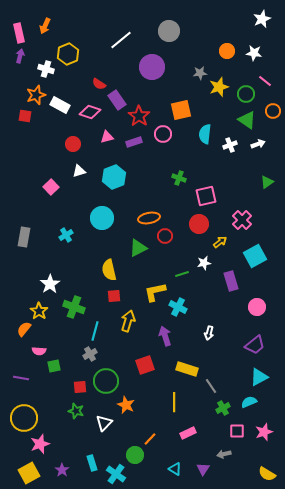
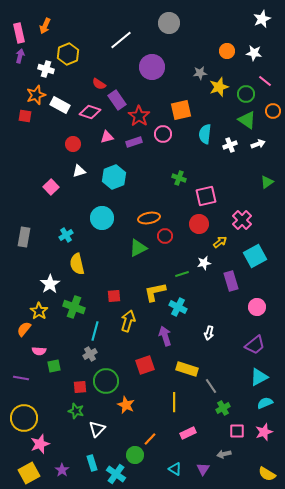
gray circle at (169, 31): moved 8 px up
yellow semicircle at (109, 270): moved 32 px left, 6 px up
cyan semicircle at (249, 402): moved 16 px right, 1 px down
white triangle at (104, 423): moved 7 px left, 6 px down
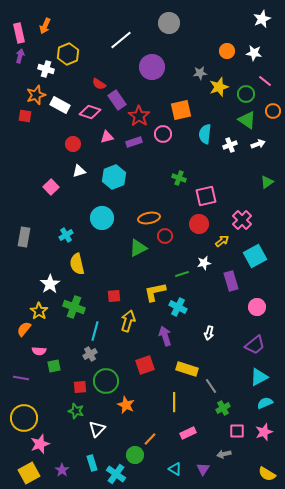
yellow arrow at (220, 242): moved 2 px right, 1 px up
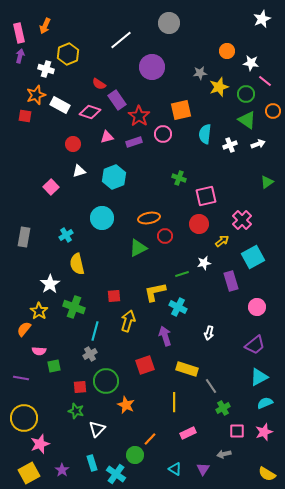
white star at (254, 53): moved 3 px left, 10 px down
cyan square at (255, 256): moved 2 px left, 1 px down
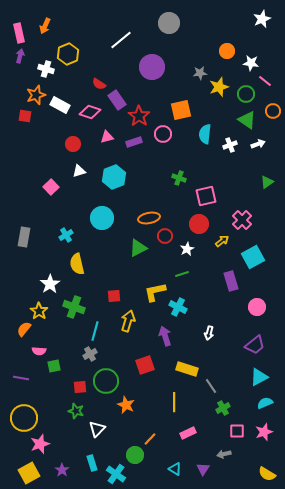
white star at (204, 263): moved 17 px left, 14 px up; rotated 16 degrees counterclockwise
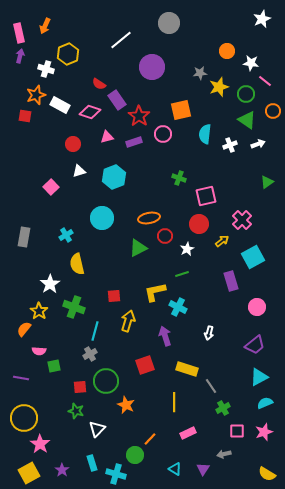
pink star at (40, 444): rotated 18 degrees counterclockwise
cyan cross at (116, 474): rotated 18 degrees counterclockwise
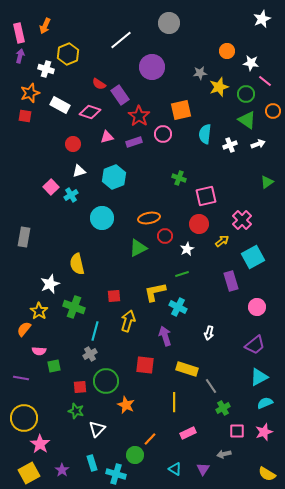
orange star at (36, 95): moved 6 px left, 2 px up
purple rectangle at (117, 100): moved 3 px right, 5 px up
cyan cross at (66, 235): moved 5 px right, 40 px up
white star at (50, 284): rotated 12 degrees clockwise
red square at (145, 365): rotated 24 degrees clockwise
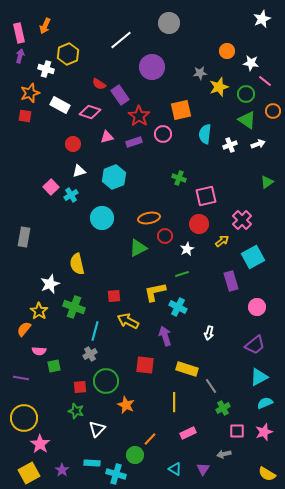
yellow arrow at (128, 321): rotated 80 degrees counterclockwise
cyan rectangle at (92, 463): rotated 70 degrees counterclockwise
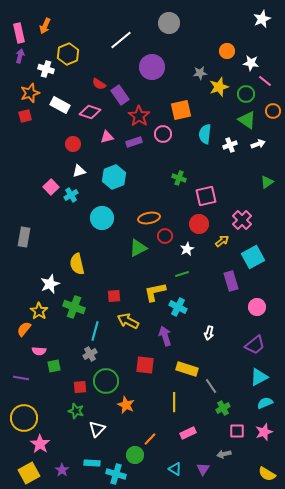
red square at (25, 116): rotated 24 degrees counterclockwise
